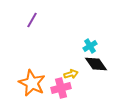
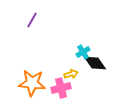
cyan cross: moved 7 px left, 6 px down
black diamond: moved 1 px left, 1 px up
orange star: rotated 20 degrees counterclockwise
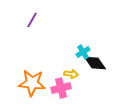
yellow arrow: rotated 24 degrees clockwise
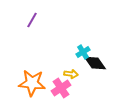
pink cross: rotated 18 degrees counterclockwise
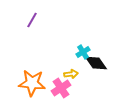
black diamond: moved 1 px right
yellow arrow: rotated 16 degrees counterclockwise
